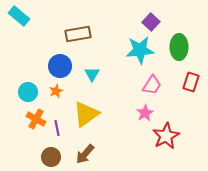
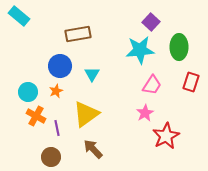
orange cross: moved 3 px up
brown arrow: moved 8 px right, 5 px up; rotated 95 degrees clockwise
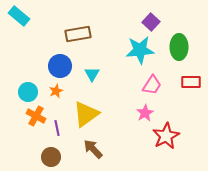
red rectangle: rotated 72 degrees clockwise
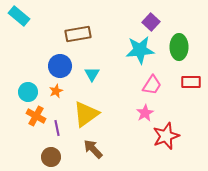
red star: rotated 8 degrees clockwise
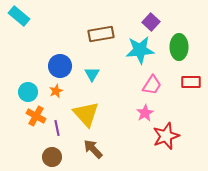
brown rectangle: moved 23 px right
yellow triangle: rotated 36 degrees counterclockwise
brown circle: moved 1 px right
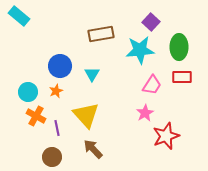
red rectangle: moved 9 px left, 5 px up
yellow triangle: moved 1 px down
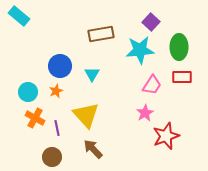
orange cross: moved 1 px left, 2 px down
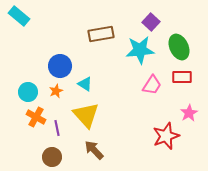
green ellipse: rotated 25 degrees counterclockwise
cyan triangle: moved 7 px left, 10 px down; rotated 28 degrees counterclockwise
pink star: moved 44 px right
orange cross: moved 1 px right, 1 px up
brown arrow: moved 1 px right, 1 px down
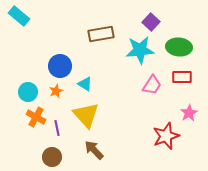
green ellipse: rotated 60 degrees counterclockwise
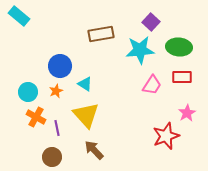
pink star: moved 2 px left
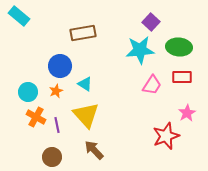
brown rectangle: moved 18 px left, 1 px up
purple line: moved 3 px up
